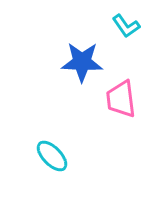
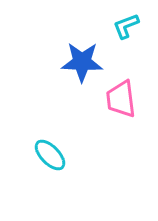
cyan L-shape: rotated 104 degrees clockwise
cyan ellipse: moved 2 px left, 1 px up
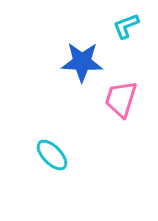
pink trapezoid: rotated 24 degrees clockwise
cyan ellipse: moved 2 px right
